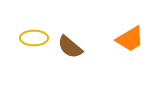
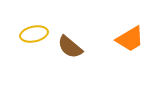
yellow ellipse: moved 4 px up; rotated 12 degrees counterclockwise
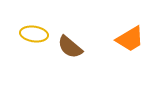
yellow ellipse: rotated 20 degrees clockwise
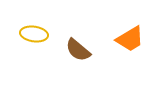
brown semicircle: moved 8 px right, 3 px down
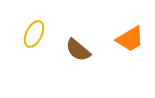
yellow ellipse: rotated 72 degrees counterclockwise
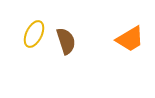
brown semicircle: moved 12 px left, 9 px up; rotated 148 degrees counterclockwise
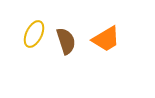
orange trapezoid: moved 24 px left
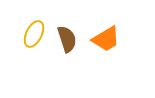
brown semicircle: moved 1 px right, 2 px up
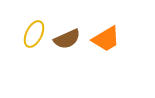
brown semicircle: rotated 84 degrees clockwise
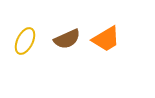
yellow ellipse: moved 9 px left, 7 px down
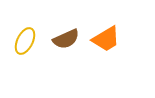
brown semicircle: moved 1 px left
